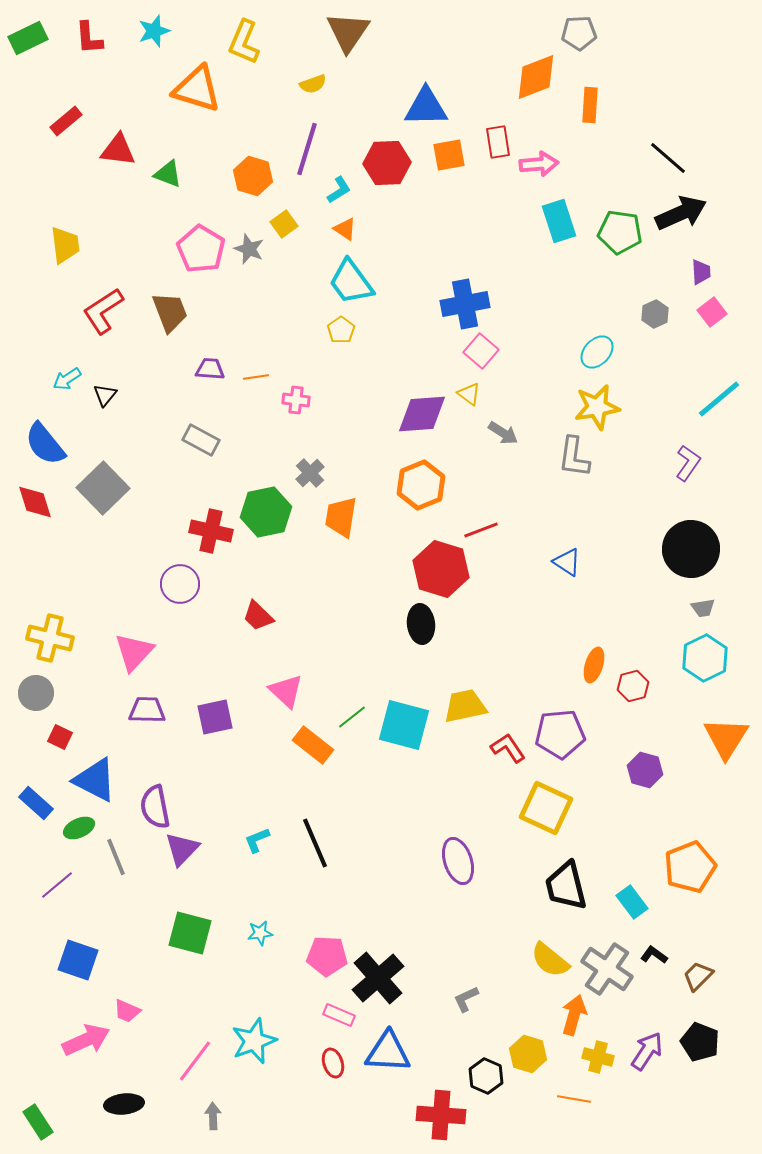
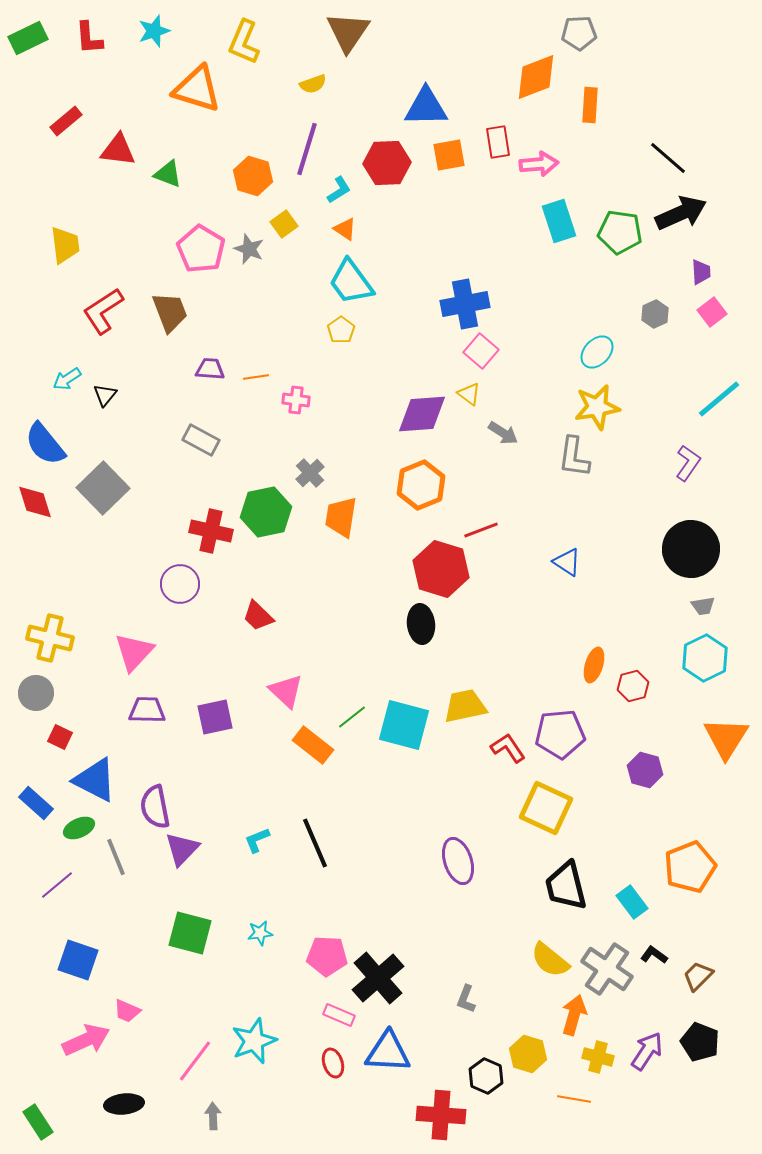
gray trapezoid at (703, 608): moved 2 px up
gray L-shape at (466, 999): rotated 44 degrees counterclockwise
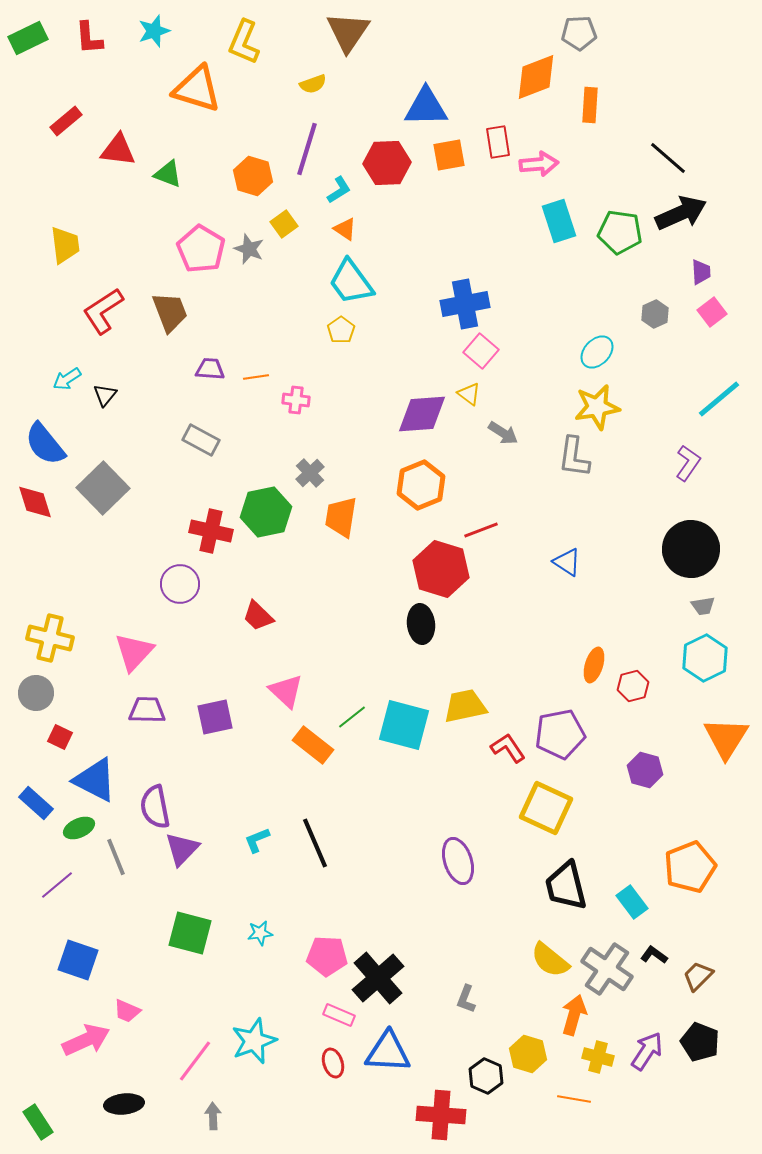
purple pentagon at (560, 734): rotated 6 degrees counterclockwise
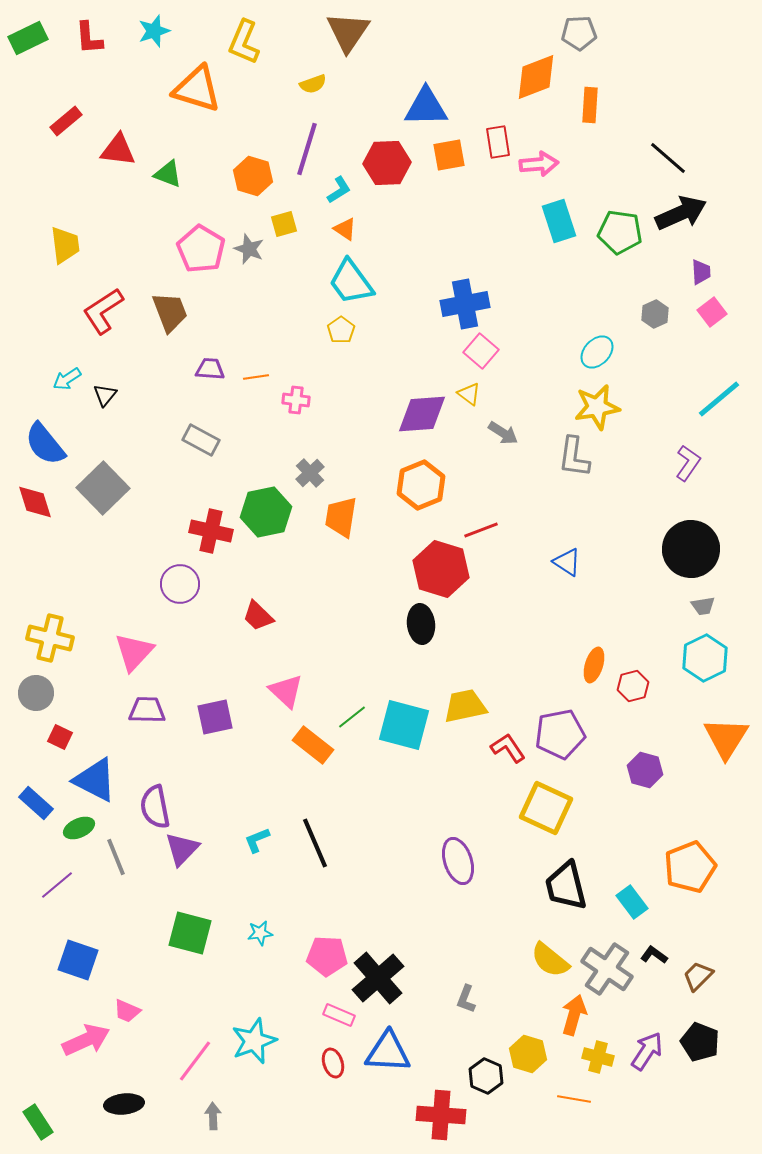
yellow square at (284, 224): rotated 20 degrees clockwise
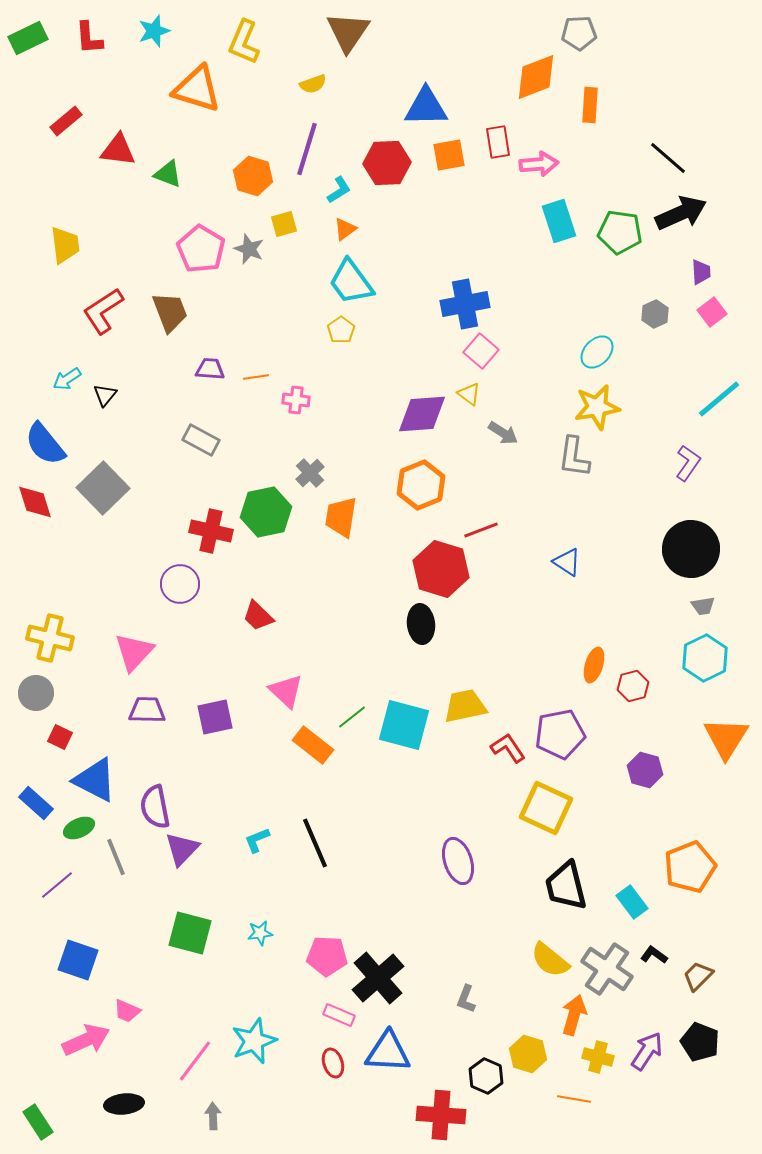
orange triangle at (345, 229): rotated 50 degrees clockwise
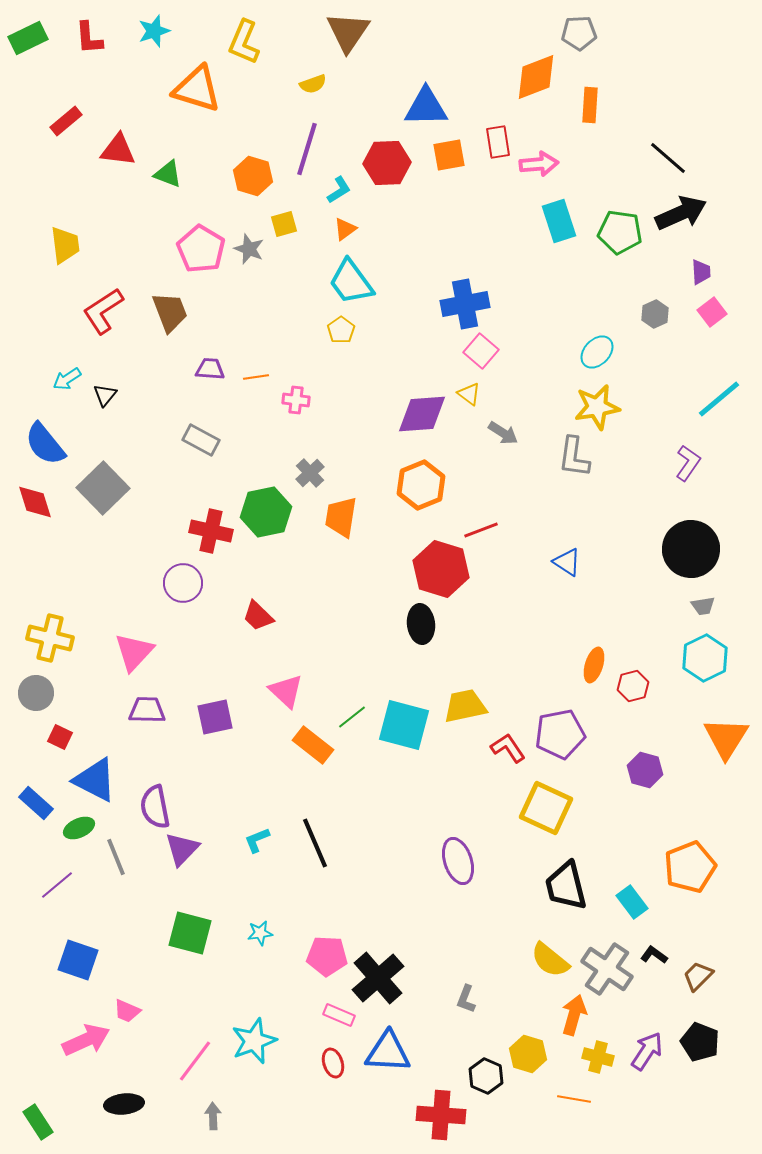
purple circle at (180, 584): moved 3 px right, 1 px up
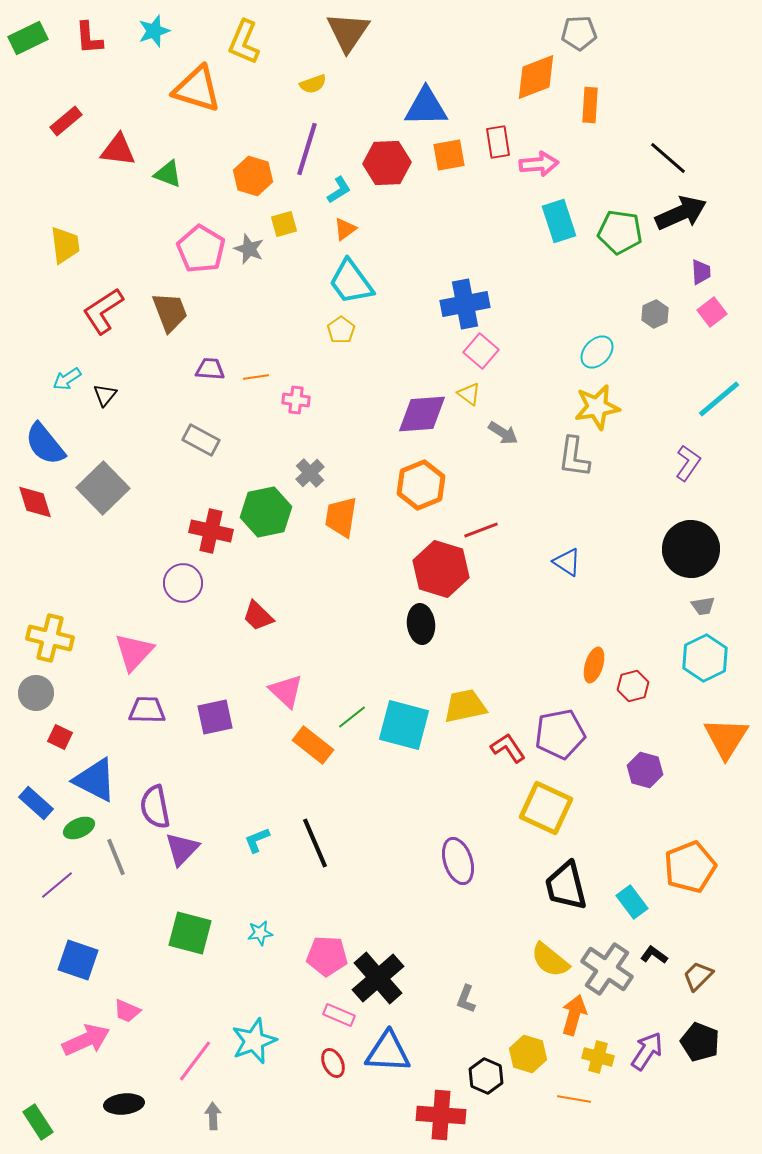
red ellipse at (333, 1063): rotated 8 degrees counterclockwise
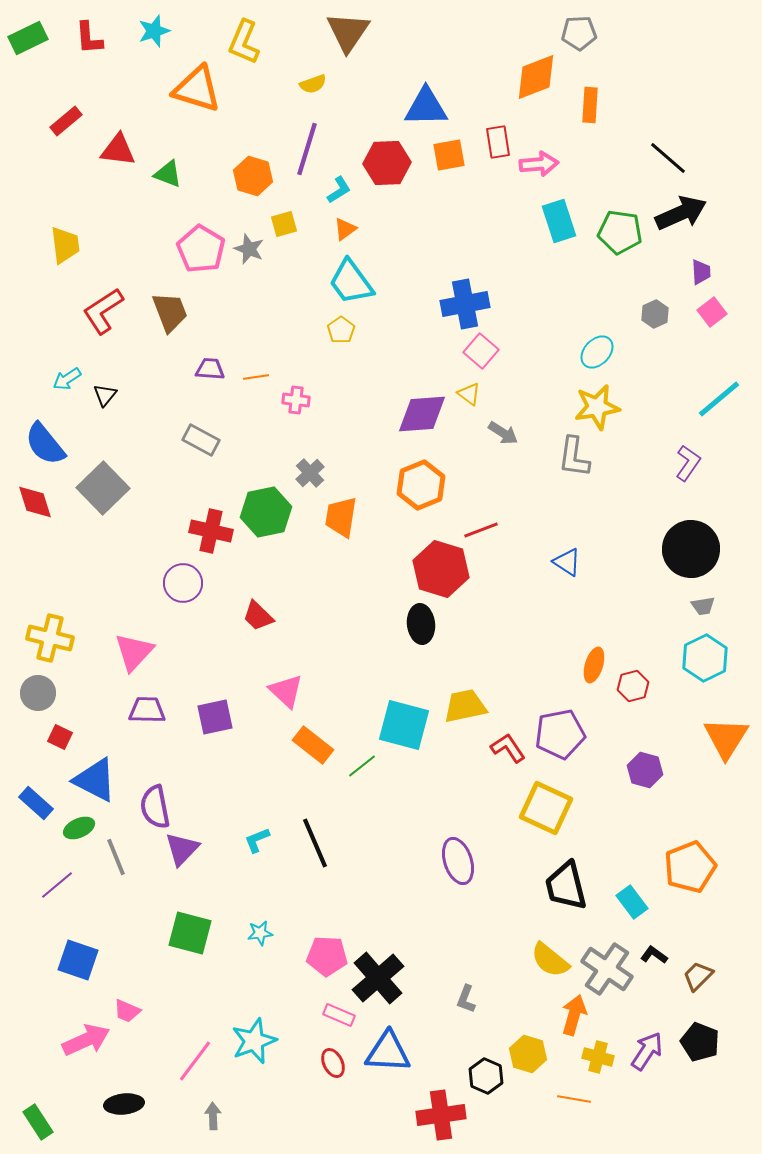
gray circle at (36, 693): moved 2 px right
green line at (352, 717): moved 10 px right, 49 px down
red cross at (441, 1115): rotated 12 degrees counterclockwise
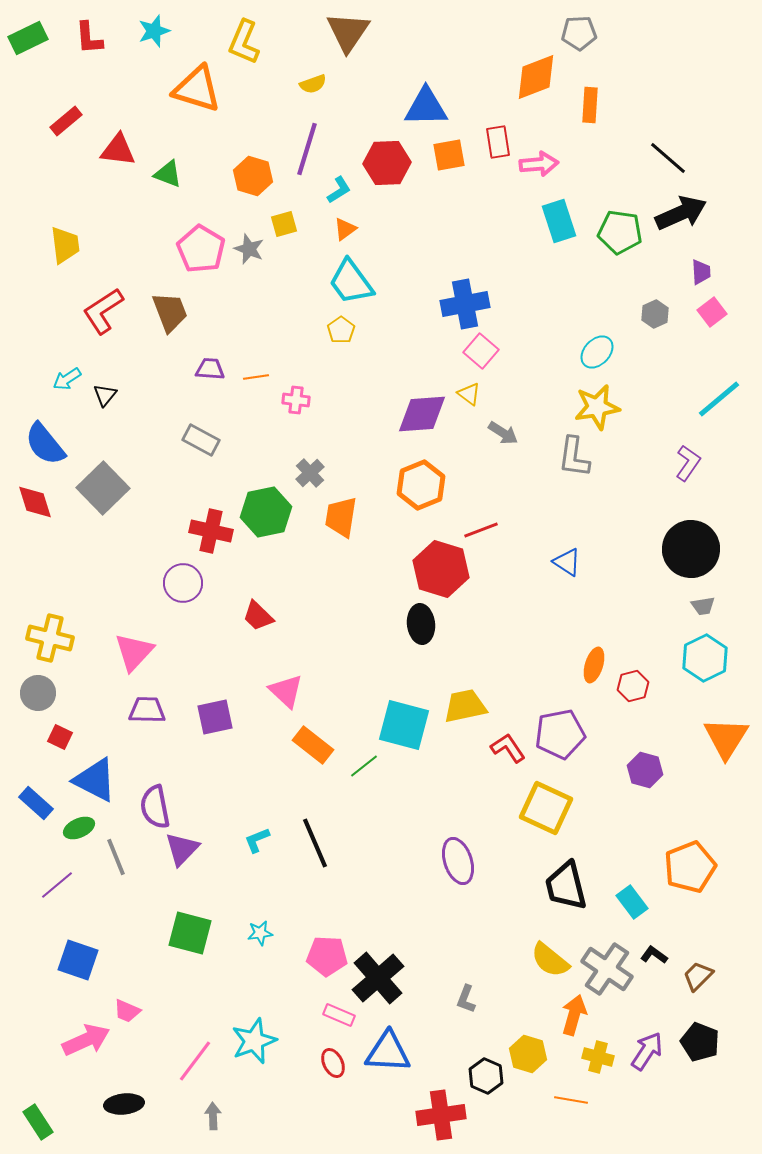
green line at (362, 766): moved 2 px right
orange line at (574, 1099): moved 3 px left, 1 px down
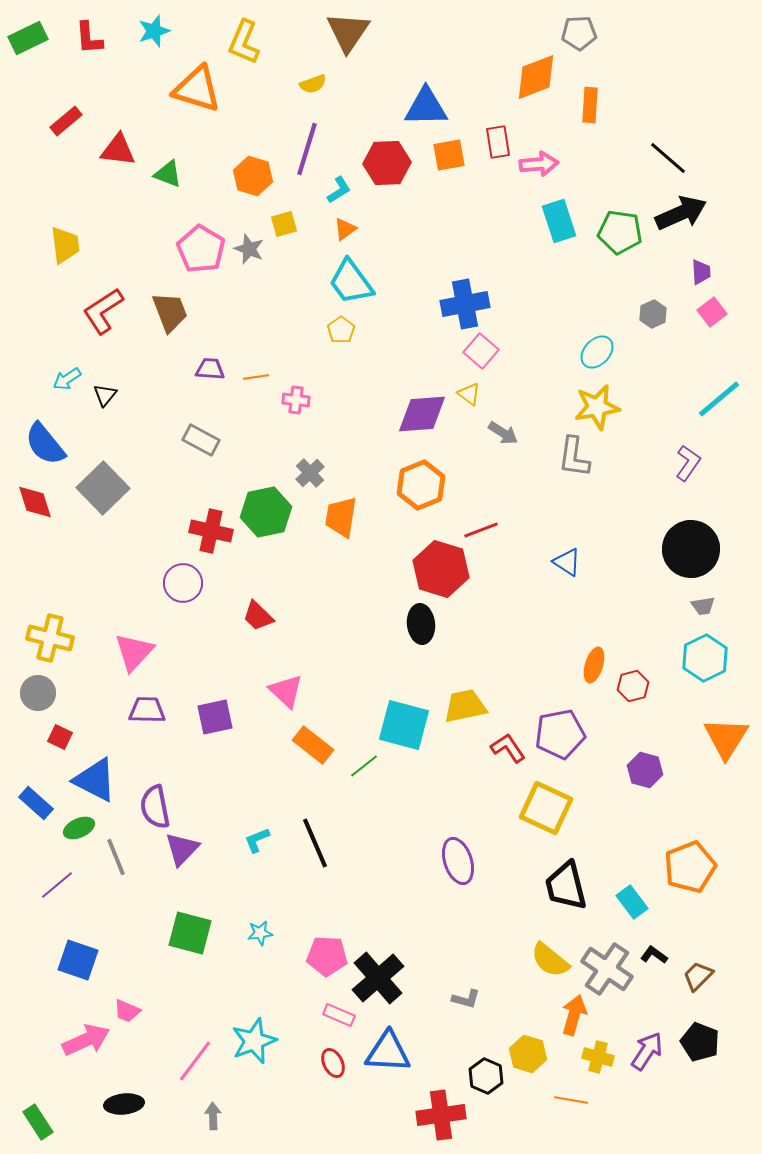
gray hexagon at (655, 314): moved 2 px left
gray L-shape at (466, 999): rotated 96 degrees counterclockwise
